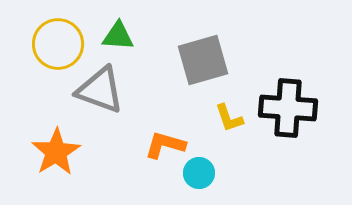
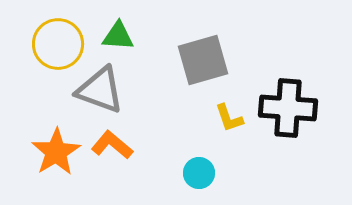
orange L-shape: moved 53 px left; rotated 24 degrees clockwise
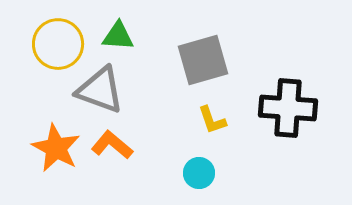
yellow L-shape: moved 17 px left, 2 px down
orange star: moved 4 px up; rotated 12 degrees counterclockwise
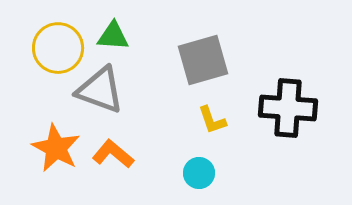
green triangle: moved 5 px left
yellow circle: moved 4 px down
orange L-shape: moved 1 px right, 9 px down
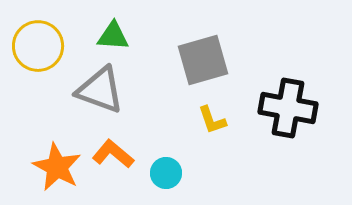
yellow circle: moved 20 px left, 2 px up
black cross: rotated 6 degrees clockwise
orange star: moved 1 px right, 19 px down
cyan circle: moved 33 px left
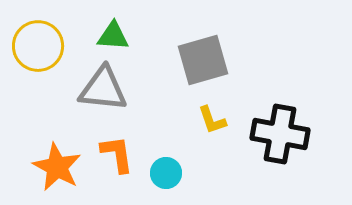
gray triangle: moved 3 px right, 1 px up; rotated 14 degrees counterclockwise
black cross: moved 8 px left, 26 px down
orange L-shape: moved 4 px right; rotated 42 degrees clockwise
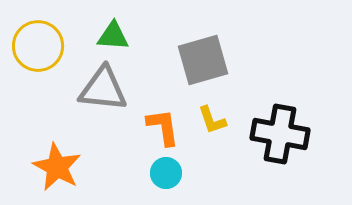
orange L-shape: moved 46 px right, 27 px up
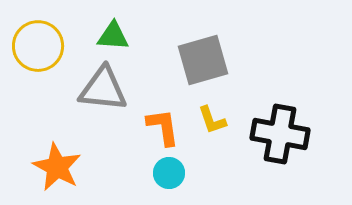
cyan circle: moved 3 px right
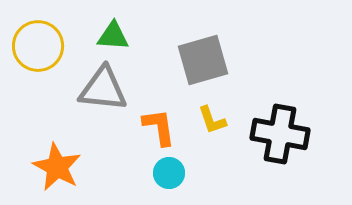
orange L-shape: moved 4 px left
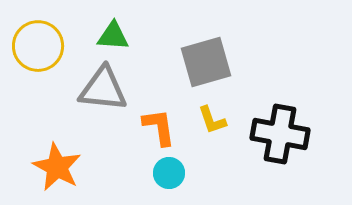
gray square: moved 3 px right, 2 px down
